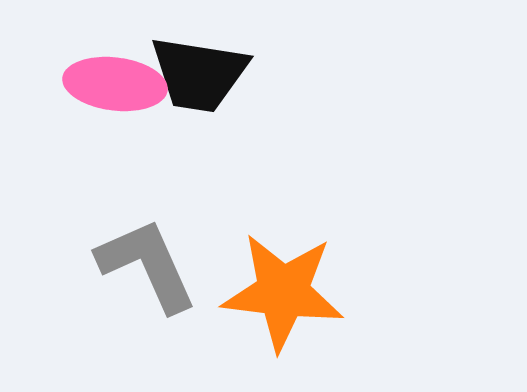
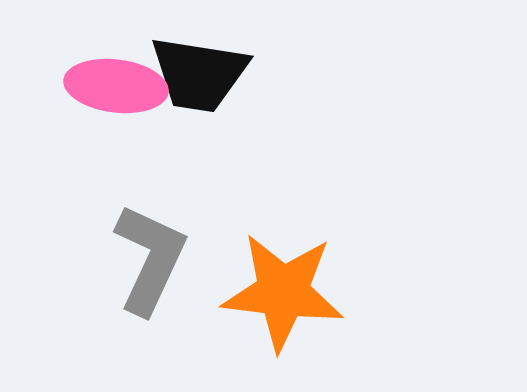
pink ellipse: moved 1 px right, 2 px down
gray L-shape: moved 3 px right, 6 px up; rotated 49 degrees clockwise
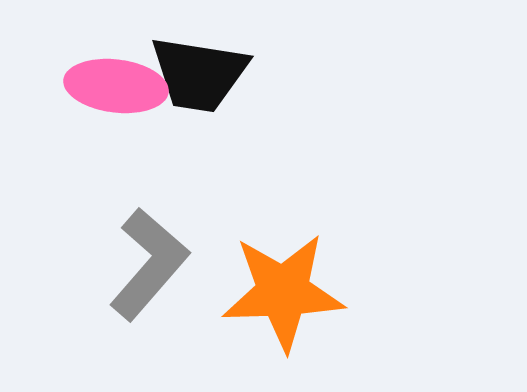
gray L-shape: moved 1 px left, 5 px down; rotated 16 degrees clockwise
orange star: rotated 9 degrees counterclockwise
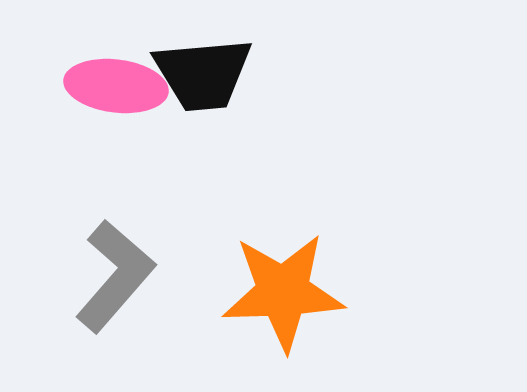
black trapezoid: moved 4 px right; rotated 14 degrees counterclockwise
gray L-shape: moved 34 px left, 12 px down
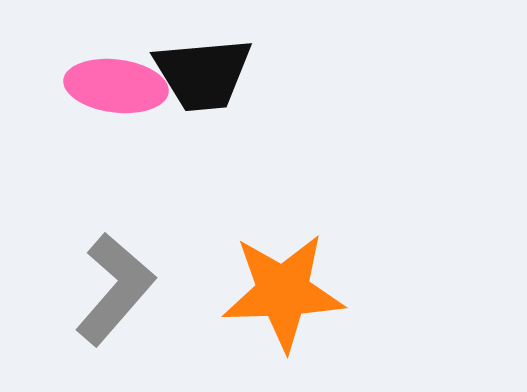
gray L-shape: moved 13 px down
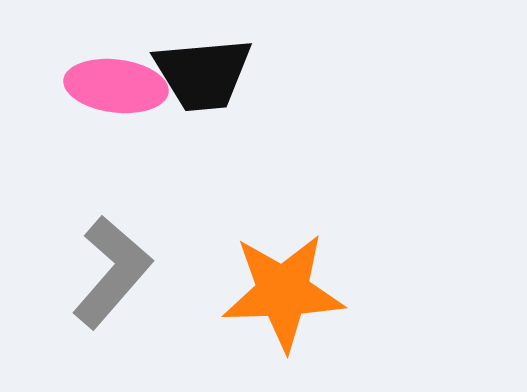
gray L-shape: moved 3 px left, 17 px up
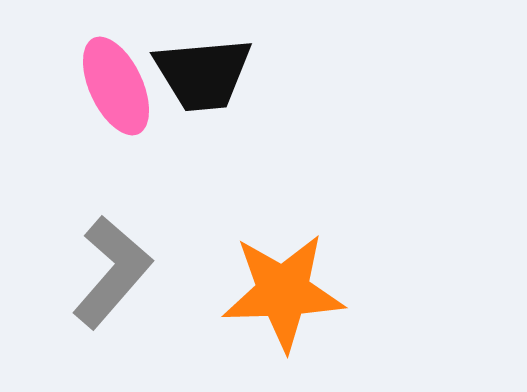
pink ellipse: rotated 58 degrees clockwise
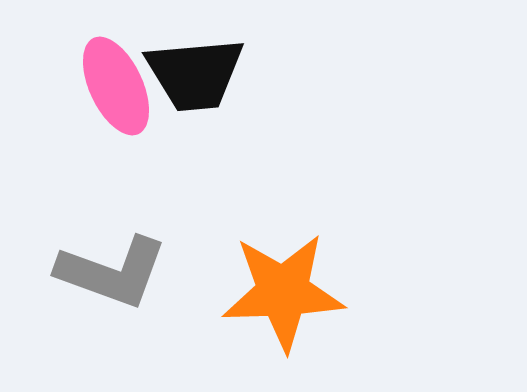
black trapezoid: moved 8 px left
gray L-shape: rotated 69 degrees clockwise
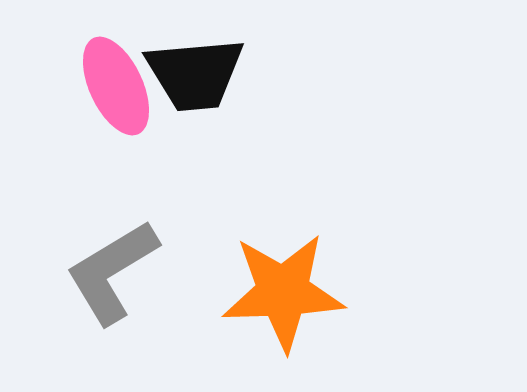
gray L-shape: rotated 129 degrees clockwise
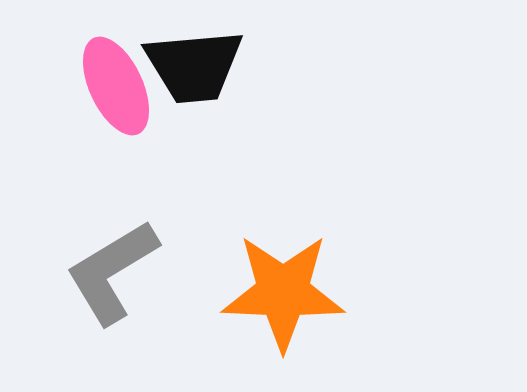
black trapezoid: moved 1 px left, 8 px up
orange star: rotated 4 degrees clockwise
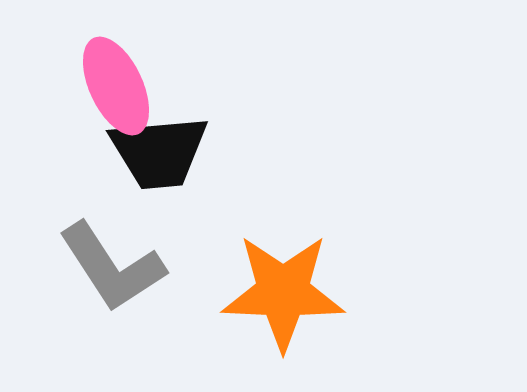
black trapezoid: moved 35 px left, 86 px down
gray L-shape: moved 5 px up; rotated 92 degrees counterclockwise
